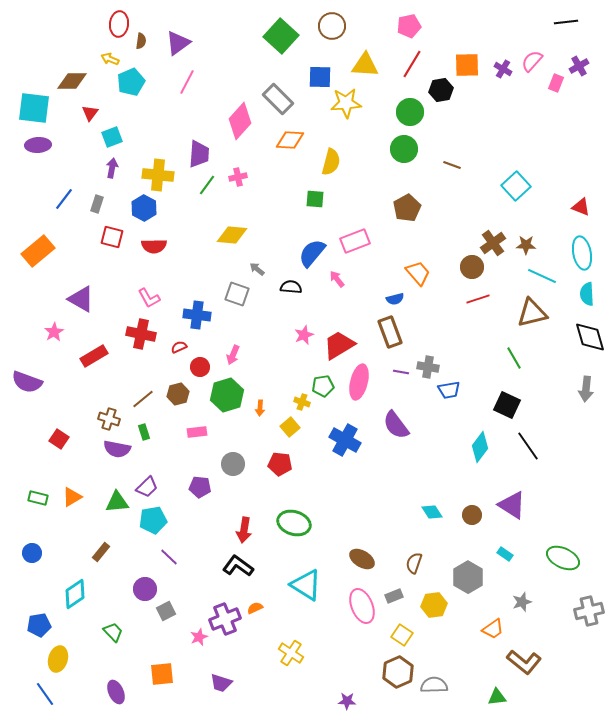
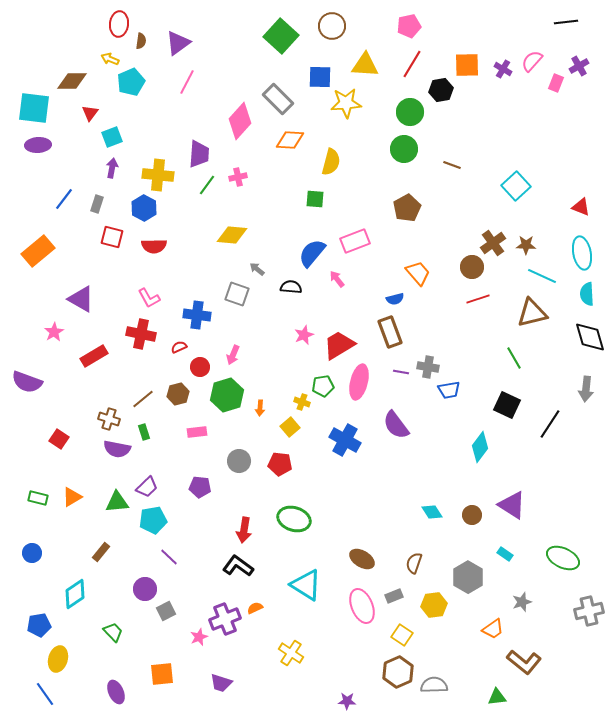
black line at (528, 446): moved 22 px right, 22 px up; rotated 68 degrees clockwise
gray circle at (233, 464): moved 6 px right, 3 px up
green ellipse at (294, 523): moved 4 px up
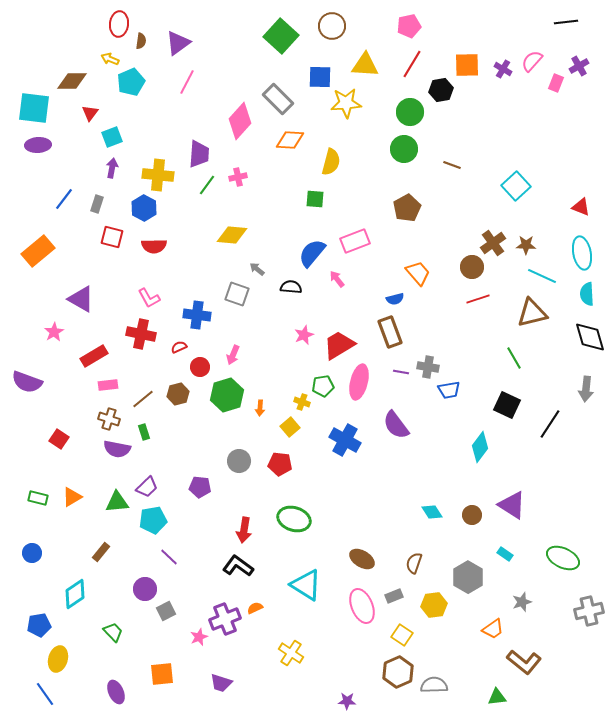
pink rectangle at (197, 432): moved 89 px left, 47 px up
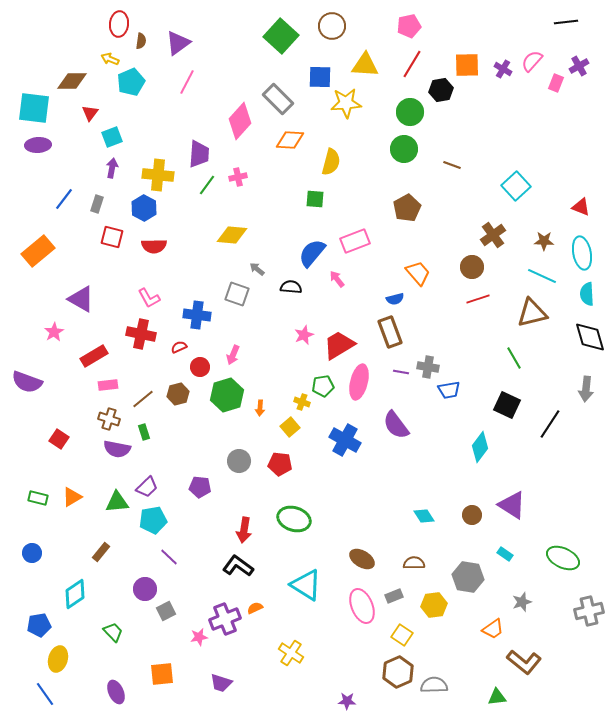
brown cross at (493, 243): moved 8 px up
brown star at (526, 245): moved 18 px right, 4 px up
cyan diamond at (432, 512): moved 8 px left, 4 px down
brown semicircle at (414, 563): rotated 70 degrees clockwise
gray hexagon at (468, 577): rotated 20 degrees counterclockwise
pink star at (199, 637): rotated 12 degrees clockwise
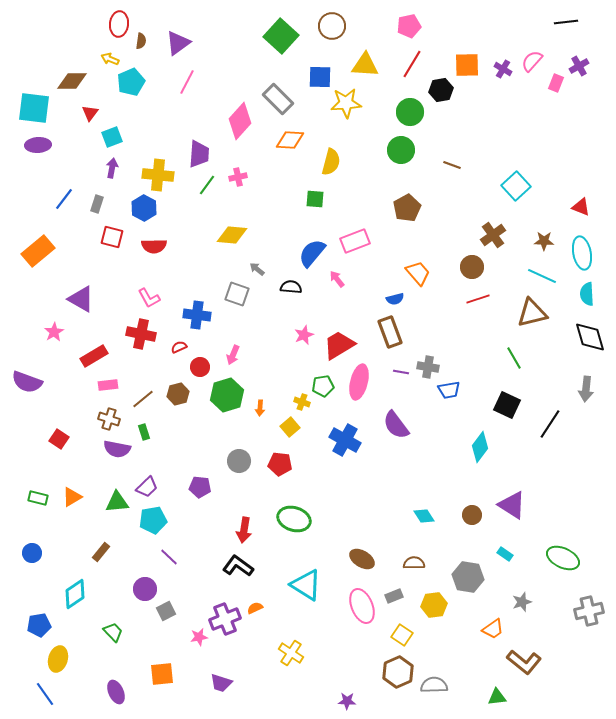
green circle at (404, 149): moved 3 px left, 1 px down
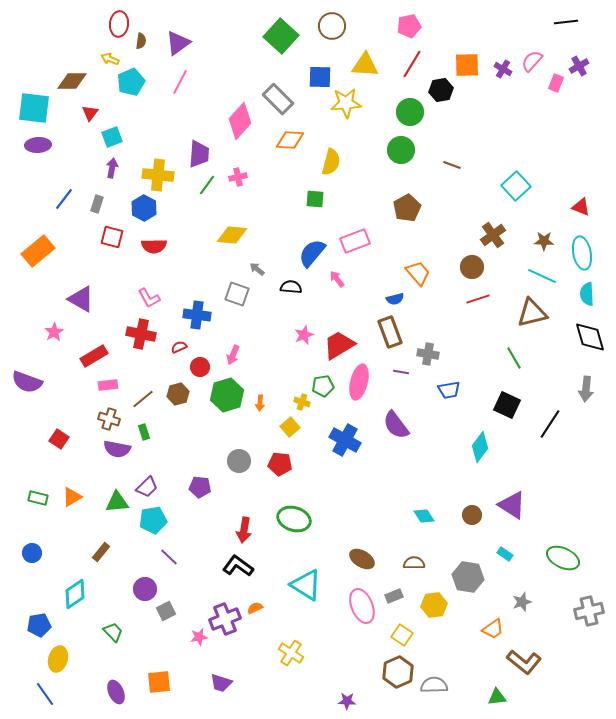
pink line at (187, 82): moved 7 px left
gray cross at (428, 367): moved 13 px up
orange arrow at (260, 408): moved 5 px up
orange square at (162, 674): moved 3 px left, 8 px down
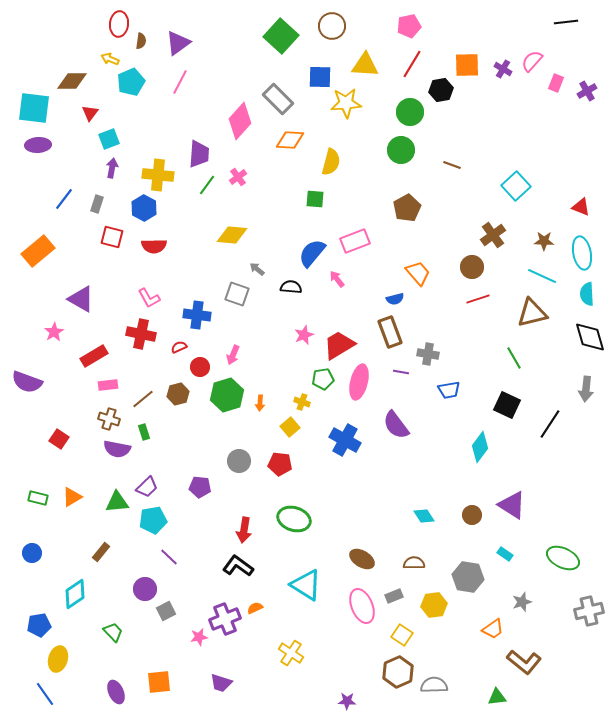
purple cross at (579, 66): moved 8 px right, 25 px down
cyan square at (112, 137): moved 3 px left, 2 px down
pink cross at (238, 177): rotated 24 degrees counterclockwise
green pentagon at (323, 386): moved 7 px up
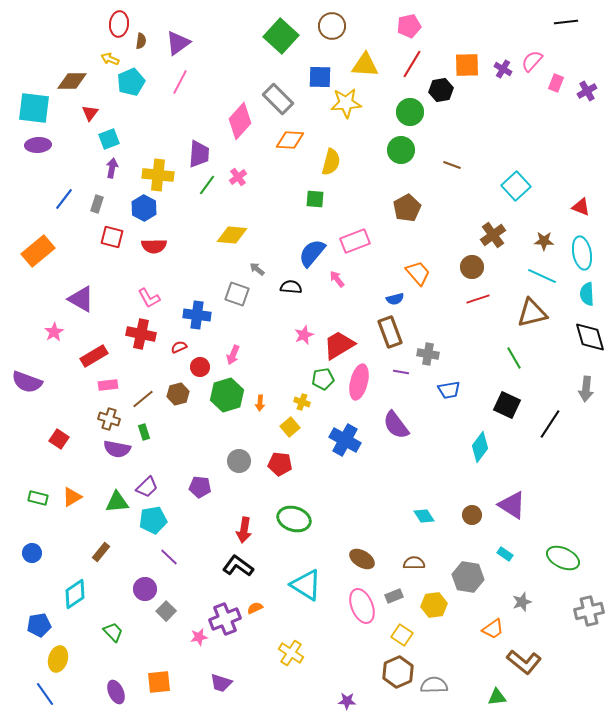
gray square at (166, 611): rotated 18 degrees counterclockwise
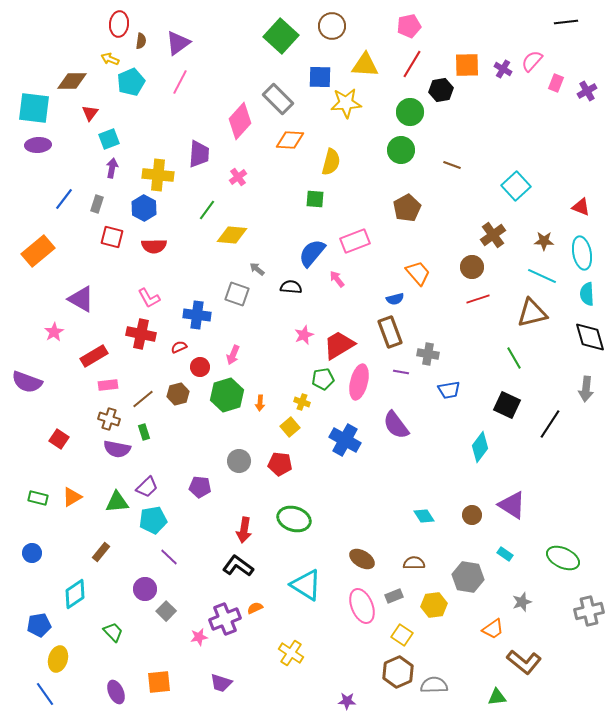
green line at (207, 185): moved 25 px down
